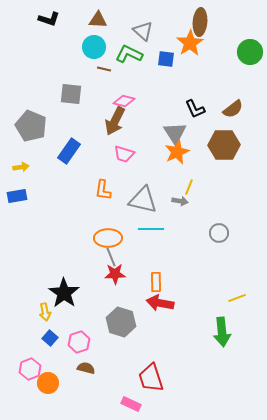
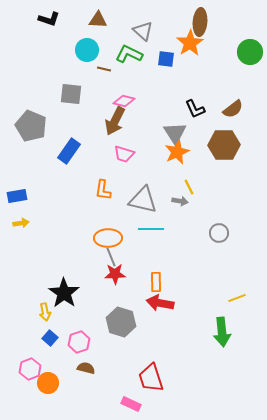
cyan circle at (94, 47): moved 7 px left, 3 px down
yellow arrow at (21, 167): moved 56 px down
yellow line at (189, 187): rotated 49 degrees counterclockwise
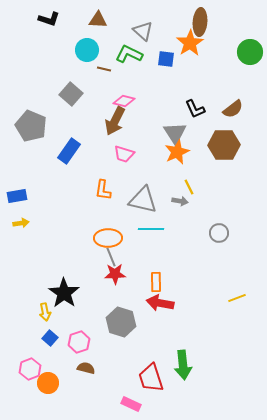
gray square at (71, 94): rotated 35 degrees clockwise
green arrow at (222, 332): moved 39 px left, 33 px down
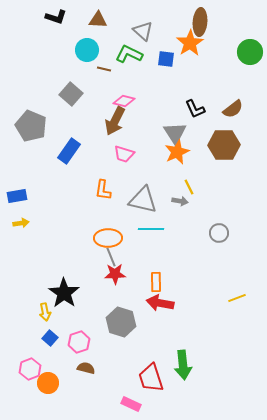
black L-shape at (49, 19): moved 7 px right, 2 px up
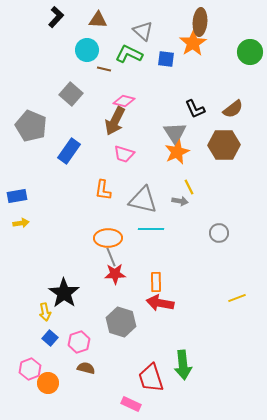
black L-shape at (56, 17): rotated 65 degrees counterclockwise
orange star at (190, 43): moved 3 px right
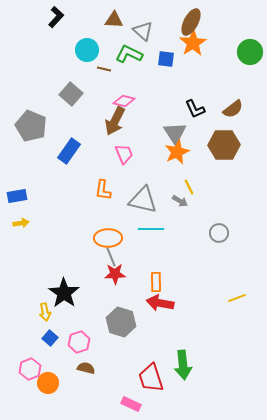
brown triangle at (98, 20): moved 16 px right
brown ellipse at (200, 22): moved 9 px left; rotated 24 degrees clockwise
pink trapezoid at (124, 154): rotated 130 degrees counterclockwise
gray arrow at (180, 201): rotated 21 degrees clockwise
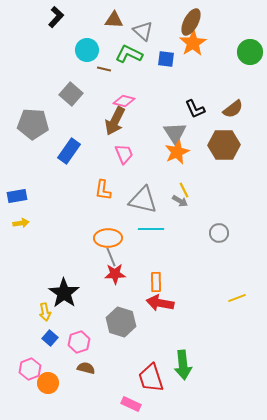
gray pentagon at (31, 126): moved 2 px right, 2 px up; rotated 20 degrees counterclockwise
yellow line at (189, 187): moved 5 px left, 3 px down
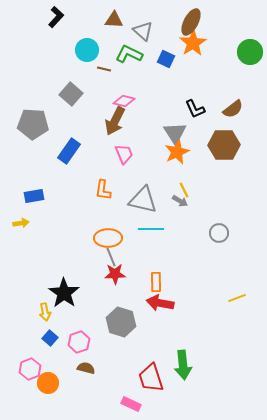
blue square at (166, 59): rotated 18 degrees clockwise
blue rectangle at (17, 196): moved 17 px right
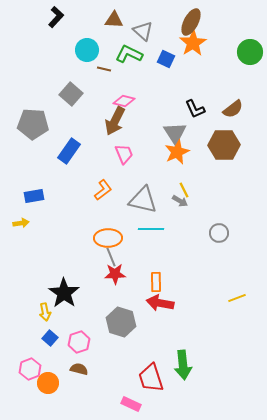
orange L-shape at (103, 190): rotated 135 degrees counterclockwise
brown semicircle at (86, 368): moved 7 px left, 1 px down
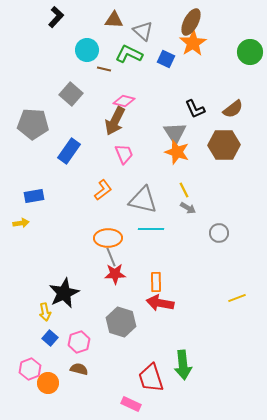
orange star at (177, 152): rotated 30 degrees counterclockwise
gray arrow at (180, 201): moved 8 px right, 7 px down
black star at (64, 293): rotated 12 degrees clockwise
